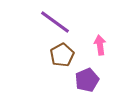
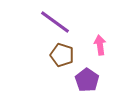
brown pentagon: rotated 25 degrees counterclockwise
purple pentagon: rotated 15 degrees counterclockwise
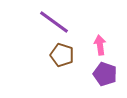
purple line: moved 1 px left
purple pentagon: moved 18 px right, 6 px up; rotated 15 degrees counterclockwise
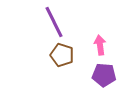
purple line: rotated 28 degrees clockwise
purple pentagon: moved 1 px left, 1 px down; rotated 15 degrees counterclockwise
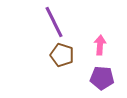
pink arrow: rotated 12 degrees clockwise
purple pentagon: moved 2 px left, 3 px down
